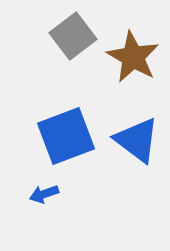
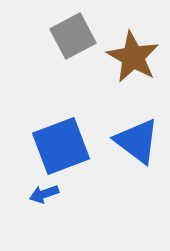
gray square: rotated 9 degrees clockwise
blue square: moved 5 px left, 10 px down
blue triangle: moved 1 px down
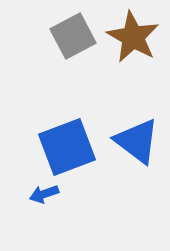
brown star: moved 20 px up
blue square: moved 6 px right, 1 px down
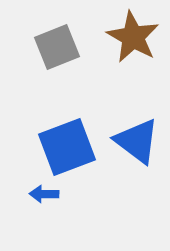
gray square: moved 16 px left, 11 px down; rotated 6 degrees clockwise
blue arrow: rotated 20 degrees clockwise
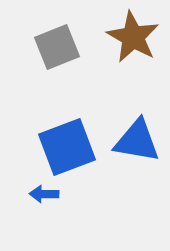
blue triangle: rotated 27 degrees counterclockwise
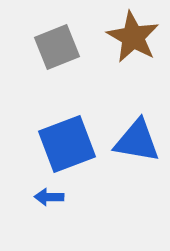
blue square: moved 3 px up
blue arrow: moved 5 px right, 3 px down
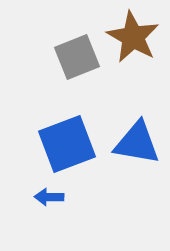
gray square: moved 20 px right, 10 px down
blue triangle: moved 2 px down
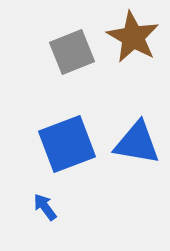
gray square: moved 5 px left, 5 px up
blue arrow: moved 4 px left, 10 px down; rotated 52 degrees clockwise
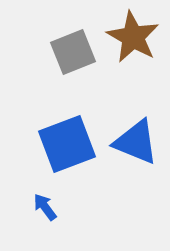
gray square: moved 1 px right
blue triangle: moved 1 px left, 1 px up; rotated 12 degrees clockwise
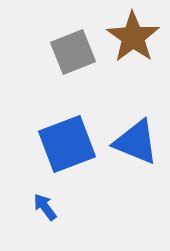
brown star: rotated 6 degrees clockwise
